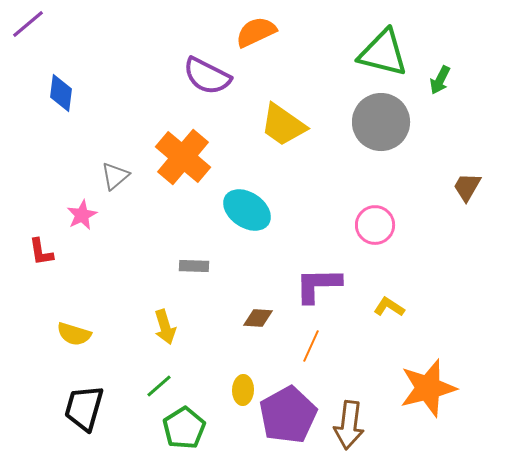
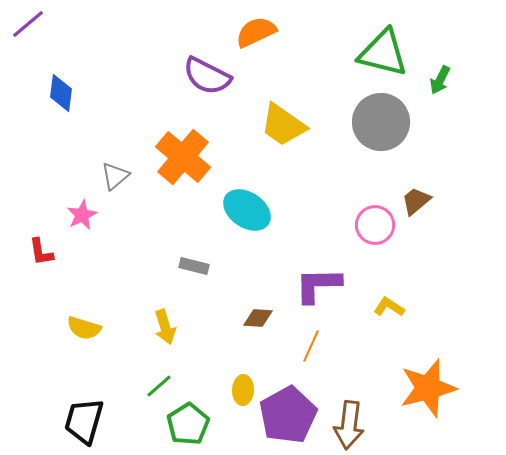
brown trapezoid: moved 51 px left, 14 px down; rotated 20 degrees clockwise
gray rectangle: rotated 12 degrees clockwise
yellow semicircle: moved 10 px right, 6 px up
black trapezoid: moved 13 px down
green pentagon: moved 4 px right, 4 px up
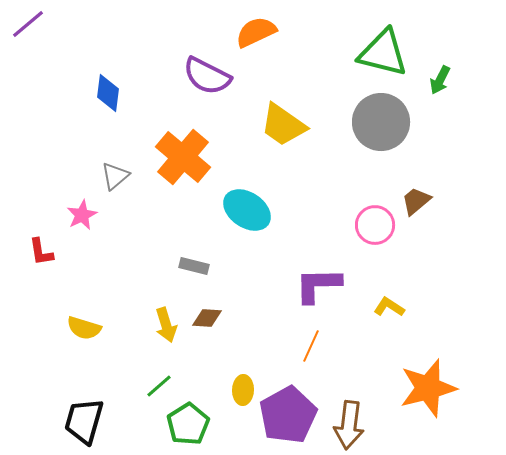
blue diamond: moved 47 px right
brown diamond: moved 51 px left
yellow arrow: moved 1 px right, 2 px up
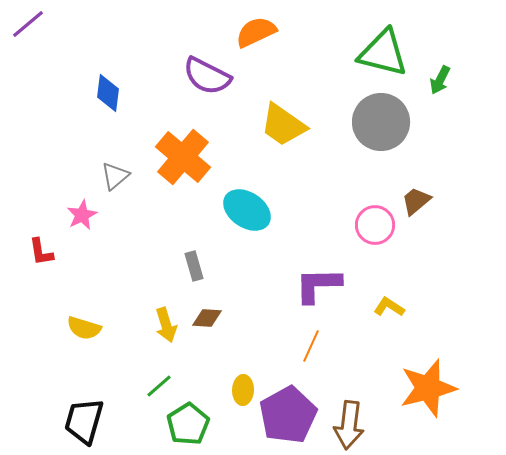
gray rectangle: rotated 60 degrees clockwise
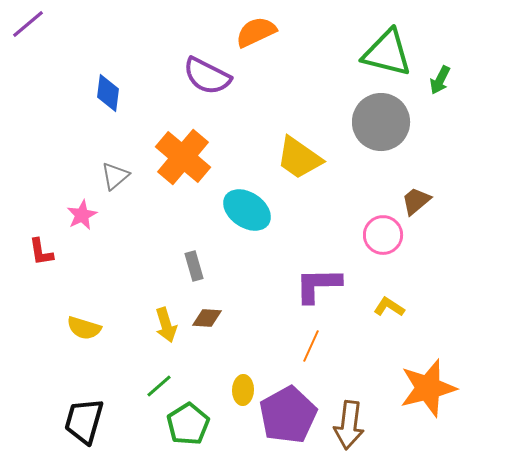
green triangle: moved 4 px right
yellow trapezoid: moved 16 px right, 33 px down
pink circle: moved 8 px right, 10 px down
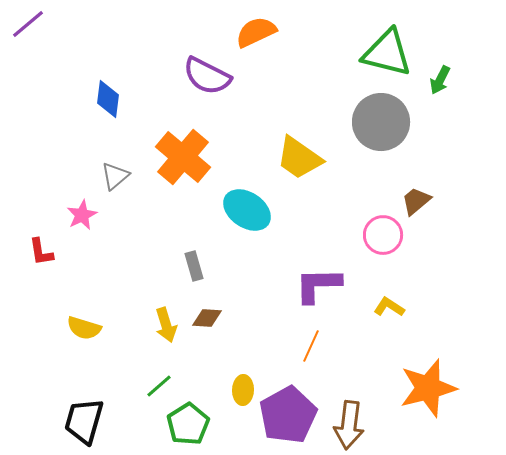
blue diamond: moved 6 px down
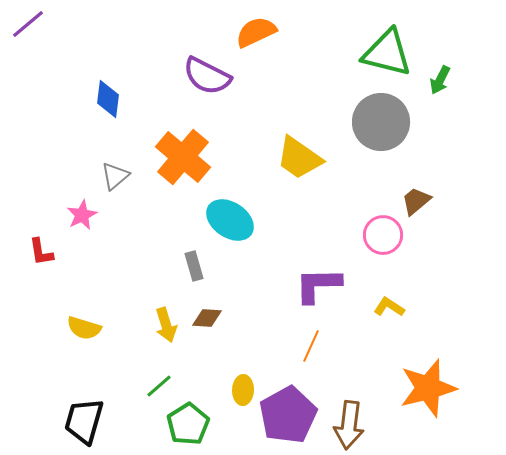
cyan ellipse: moved 17 px left, 10 px down
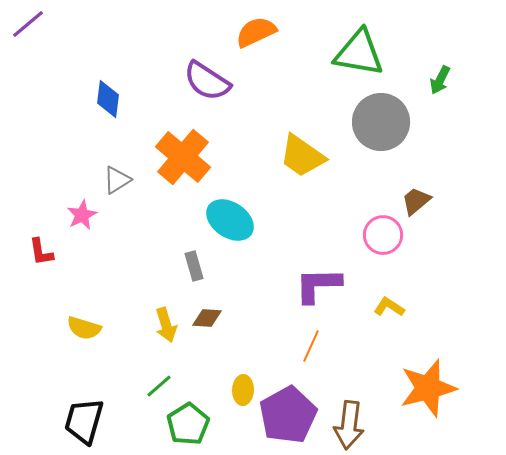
green triangle: moved 28 px left; rotated 4 degrees counterclockwise
purple semicircle: moved 5 px down; rotated 6 degrees clockwise
yellow trapezoid: moved 3 px right, 2 px up
gray triangle: moved 2 px right, 4 px down; rotated 8 degrees clockwise
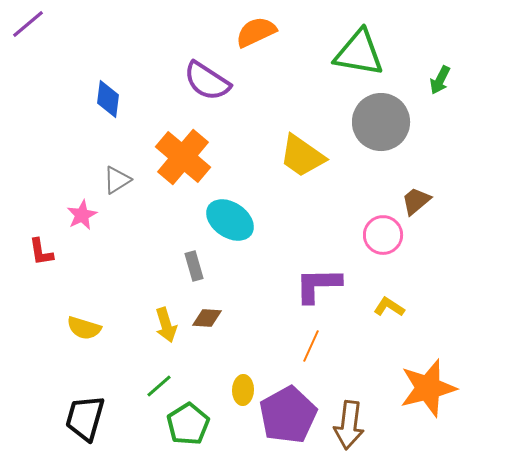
black trapezoid: moved 1 px right, 3 px up
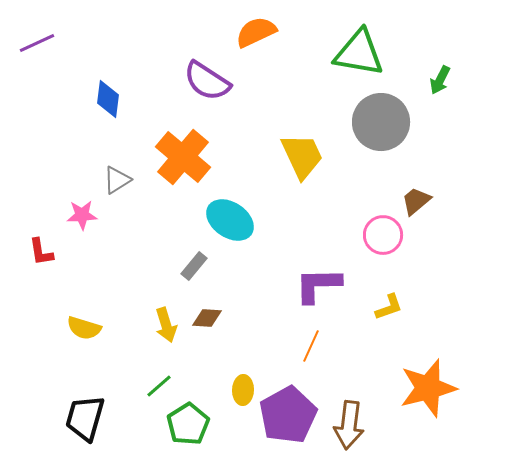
purple line: moved 9 px right, 19 px down; rotated 15 degrees clockwise
yellow trapezoid: rotated 150 degrees counterclockwise
pink star: rotated 24 degrees clockwise
gray rectangle: rotated 56 degrees clockwise
yellow L-shape: rotated 128 degrees clockwise
